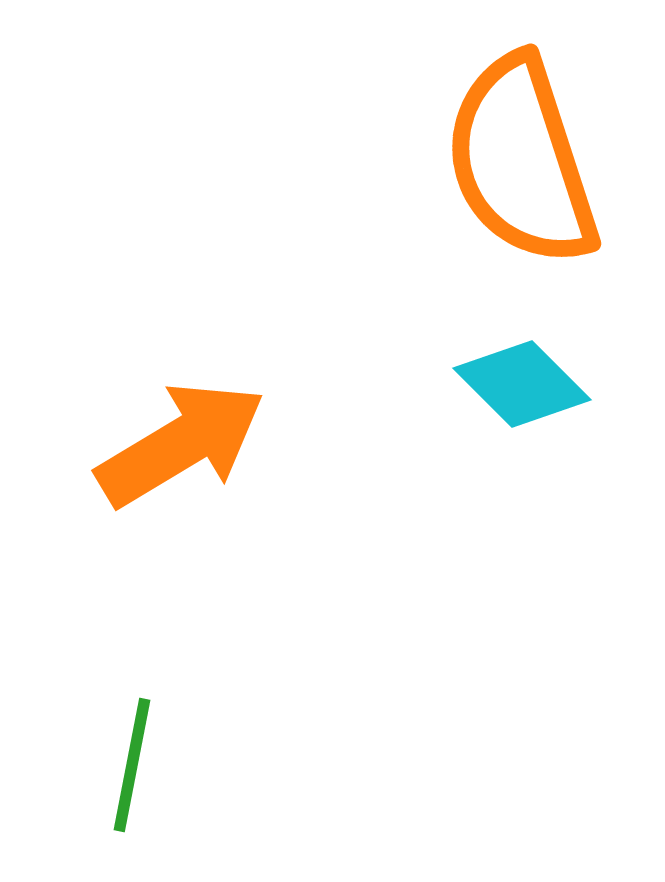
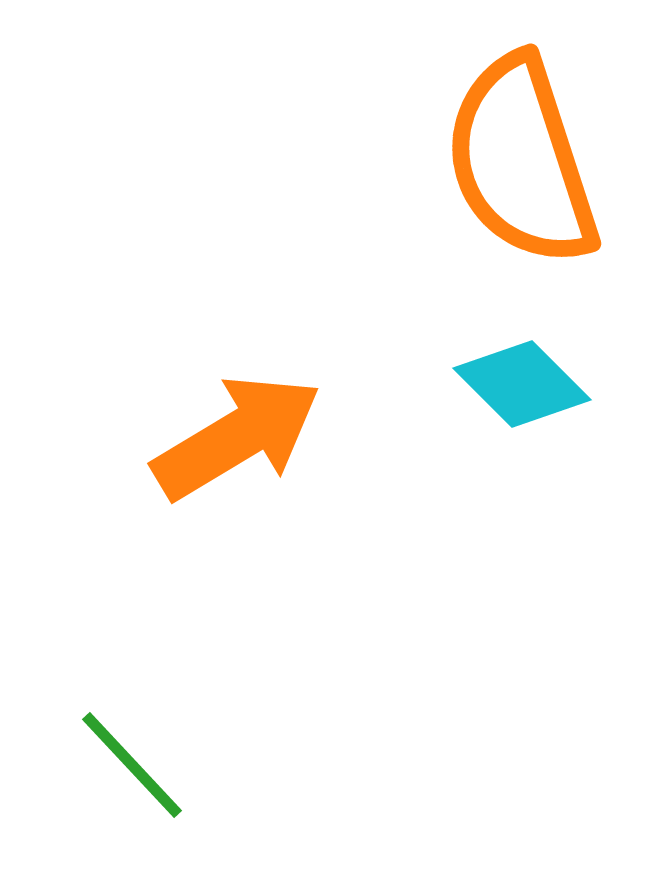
orange arrow: moved 56 px right, 7 px up
green line: rotated 54 degrees counterclockwise
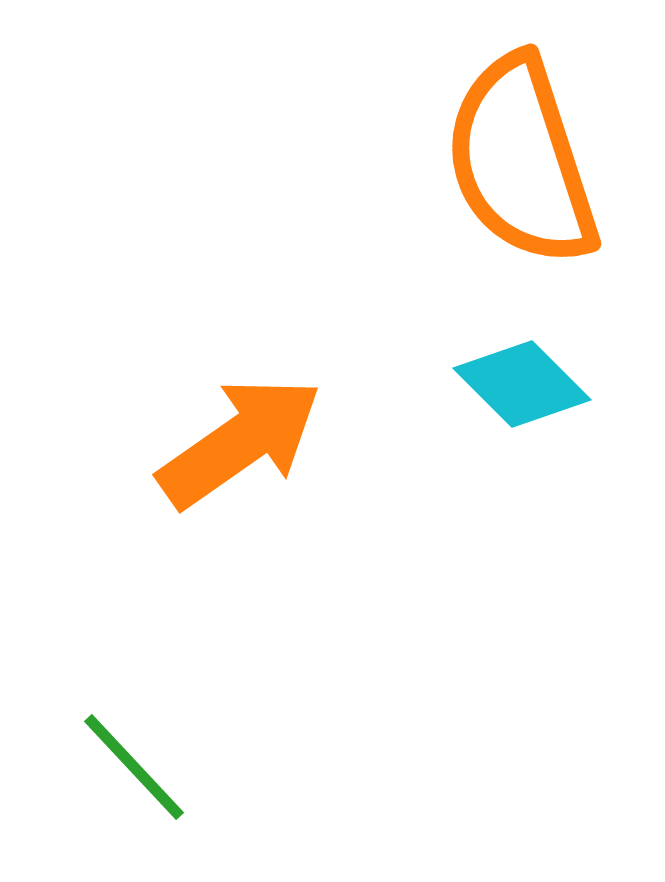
orange arrow: moved 3 px right, 5 px down; rotated 4 degrees counterclockwise
green line: moved 2 px right, 2 px down
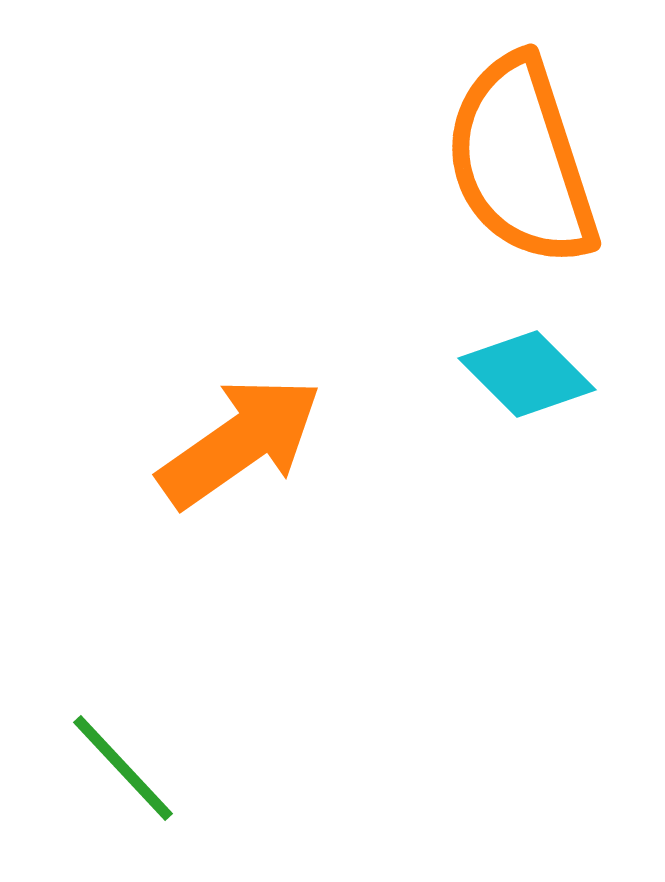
cyan diamond: moved 5 px right, 10 px up
green line: moved 11 px left, 1 px down
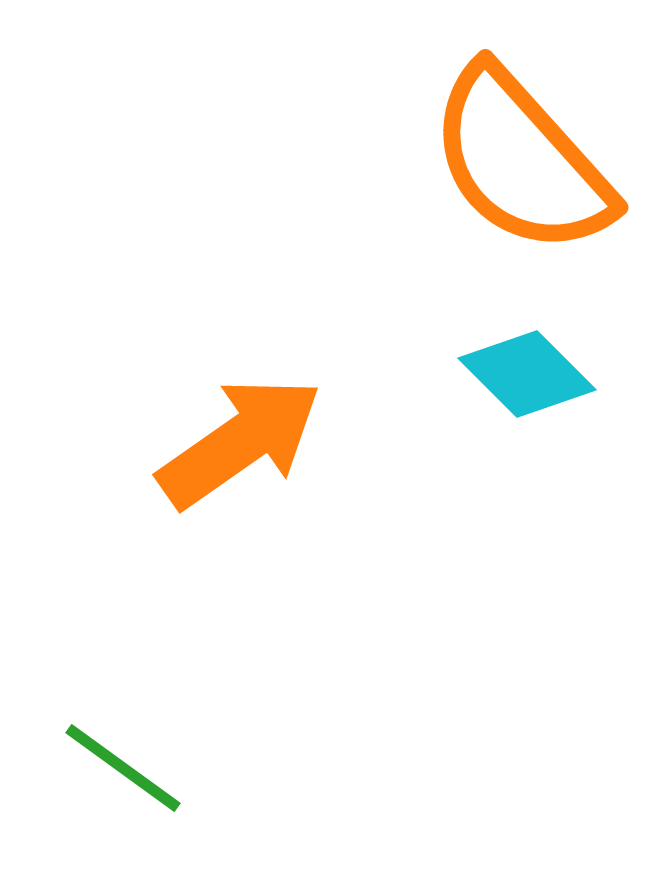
orange semicircle: rotated 24 degrees counterclockwise
green line: rotated 11 degrees counterclockwise
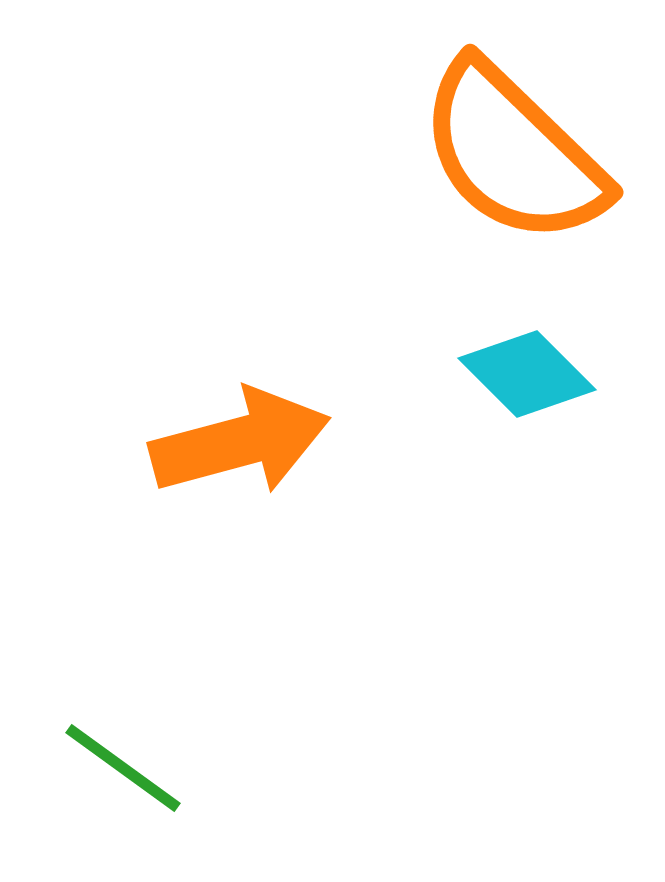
orange semicircle: moved 8 px left, 8 px up; rotated 4 degrees counterclockwise
orange arrow: rotated 20 degrees clockwise
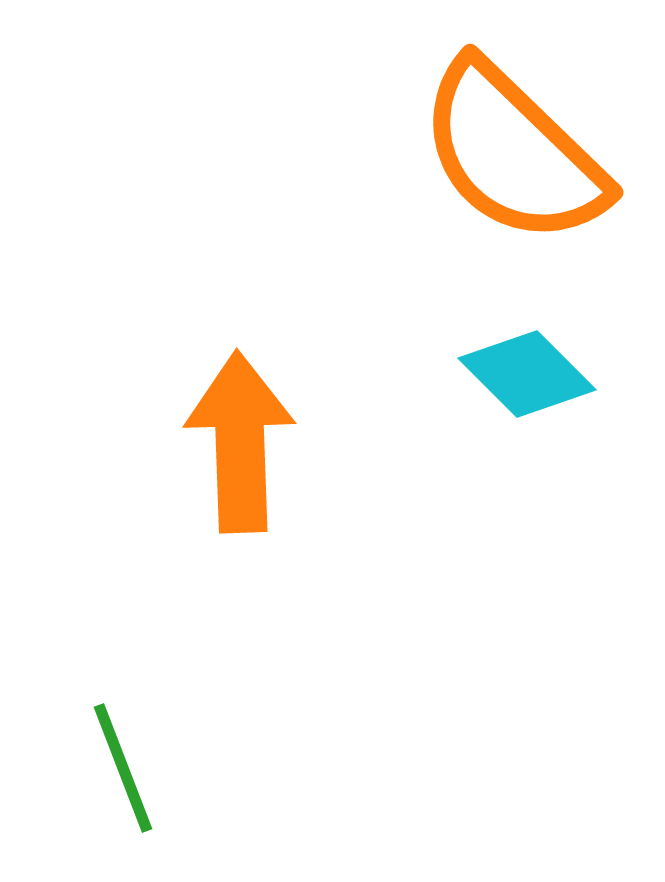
orange arrow: rotated 77 degrees counterclockwise
green line: rotated 33 degrees clockwise
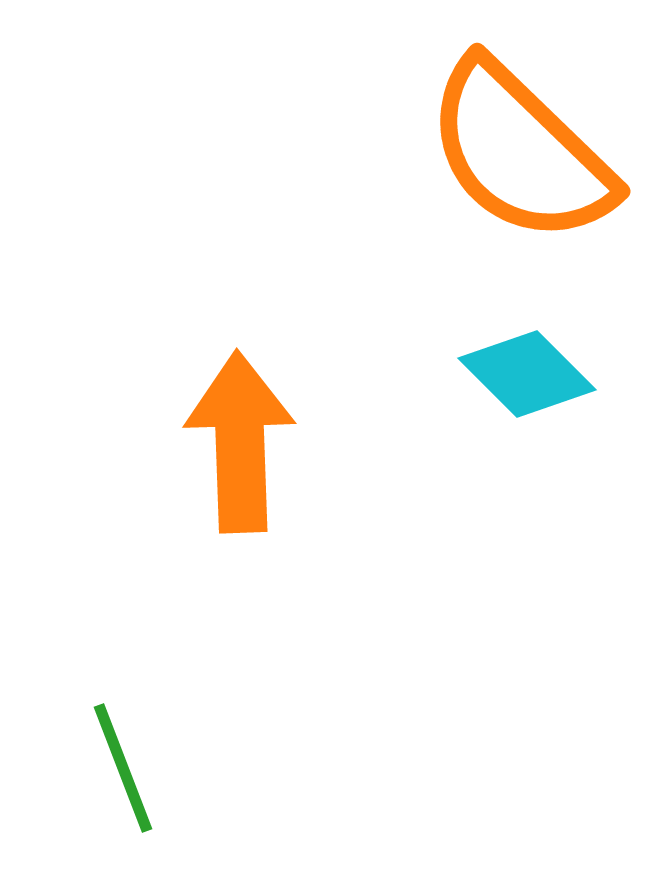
orange semicircle: moved 7 px right, 1 px up
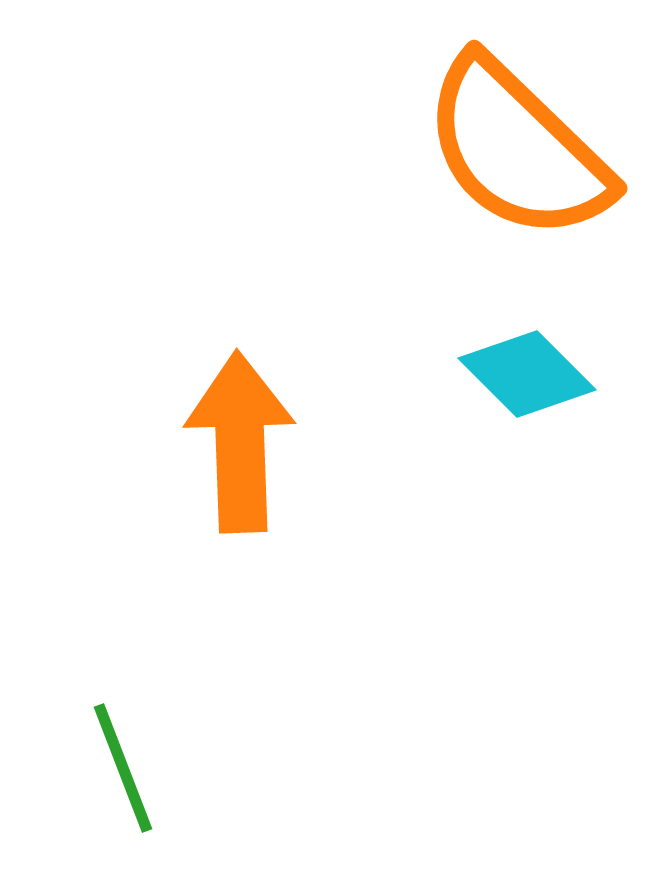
orange semicircle: moved 3 px left, 3 px up
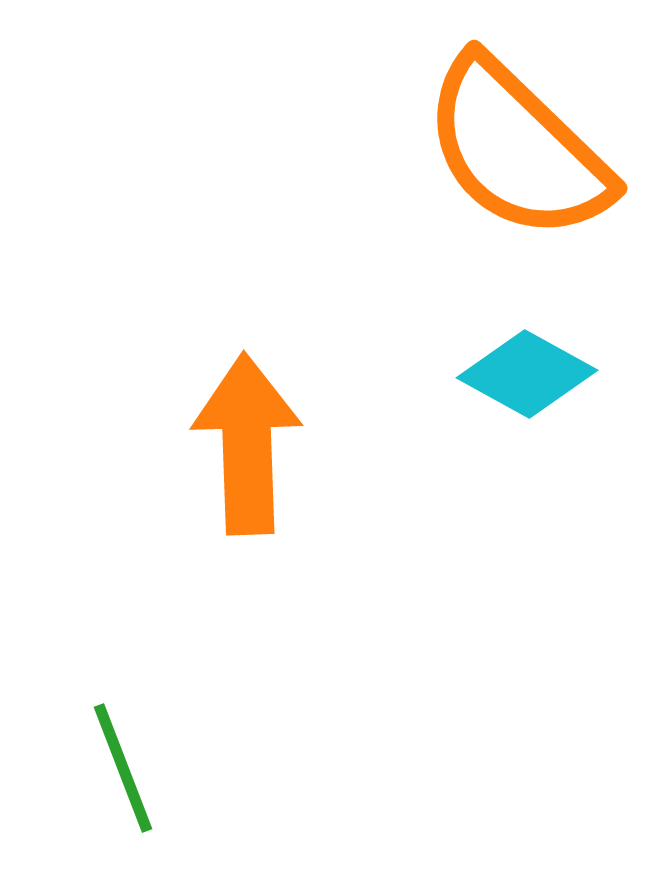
cyan diamond: rotated 16 degrees counterclockwise
orange arrow: moved 7 px right, 2 px down
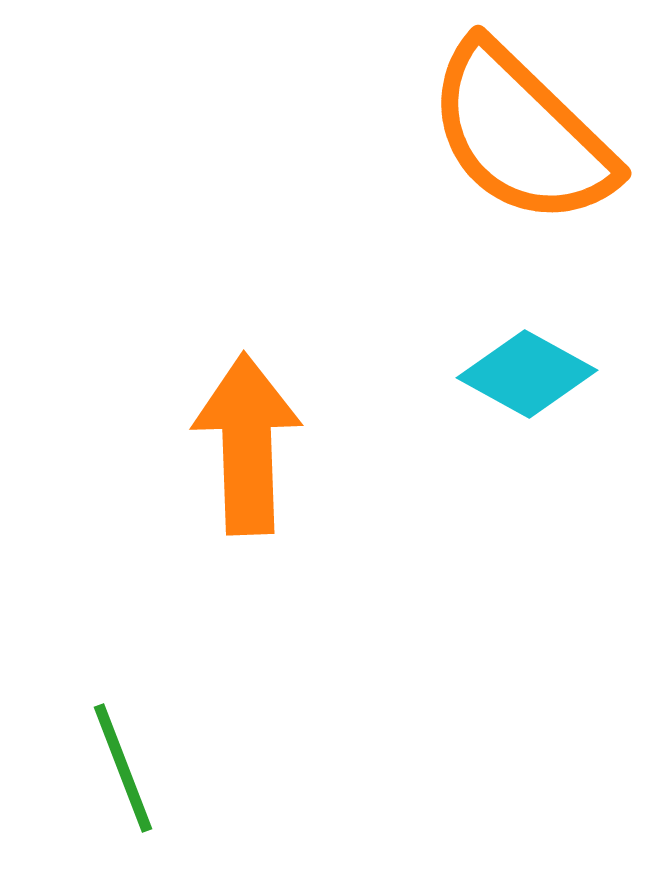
orange semicircle: moved 4 px right, 15 px up
